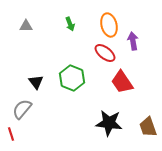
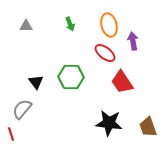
green hexagon: moved 1 px left, 1 px up; rotated 20 degrees counterclockwise
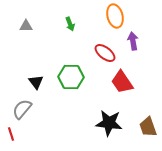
orange ellipse: moved 6 px right, 9 px up
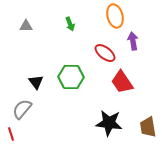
brown trapezoid: rotated 10 degrees clockwise
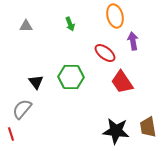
black star: moved 7 px right, 8 px down
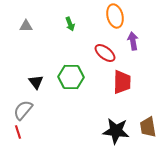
red trapezoid: rotated 145 degrees counterclockwise
gray semicircle: moved 1 px right, 1 px down
red line: moved 7 px right, 2 px up
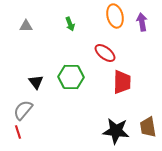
purple arrow: moved 9 px right, 19 px up
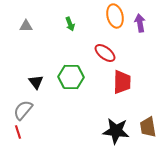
purple arrow: moved 2 px left, 1 px down
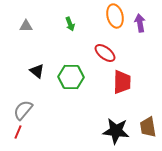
black triangle: moved 1 px right, 11 px up; rotated 14 degrees counterclockwise
red line: rotated 40 degrees clockwise
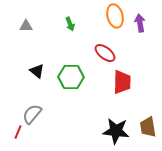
gray semicircle: moved 9 px right, 4 px down
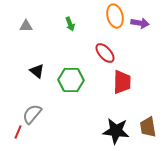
purple arrow: rotated 108 degrees clockwise
red ellipse: rotated 10 degrees clockwise
green hexagon: moved 3 px down
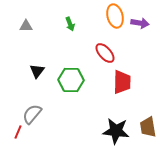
black triangle: rotated 28 degrees clockwise
